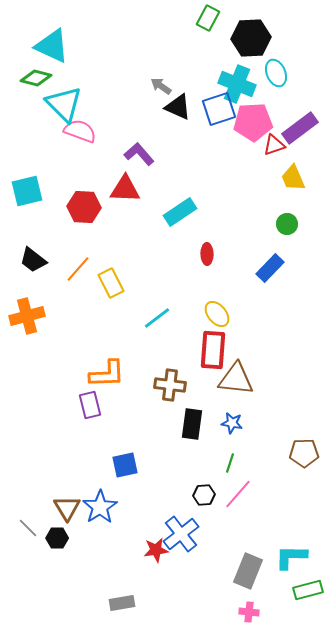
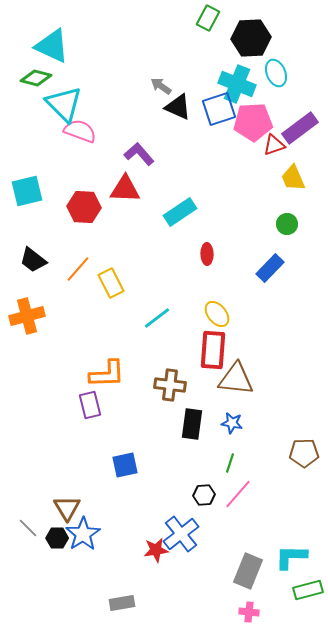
blue star at (100, 507): moved 17 px left, 27 px down
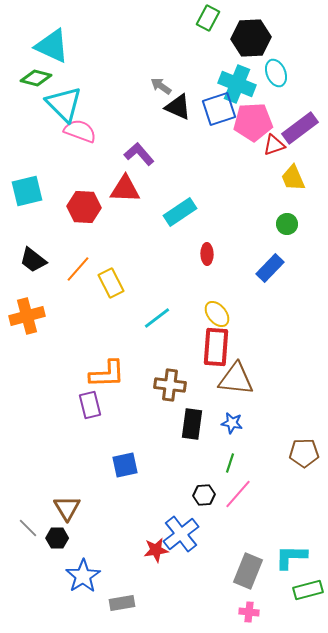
red rectangle at (213, 350): moved 3 px right, 3 px up
blue star at (83, 534): moved 42 px down
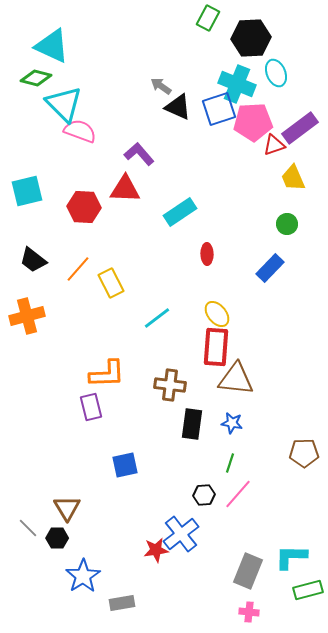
purple rectangle at (90, 405): moved 1 px right, 2 px down
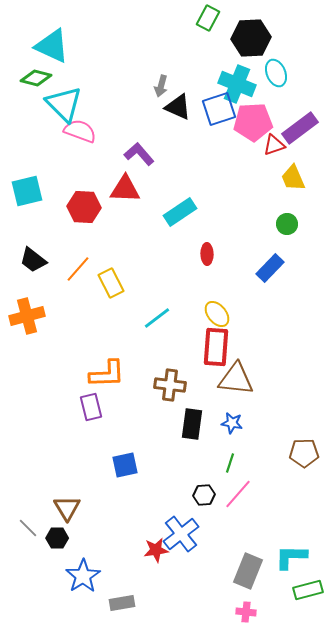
gray arrow at (161, 86): rotated 110 degrees counterclockwise
pink cross at (249, 612): moved 3 px left
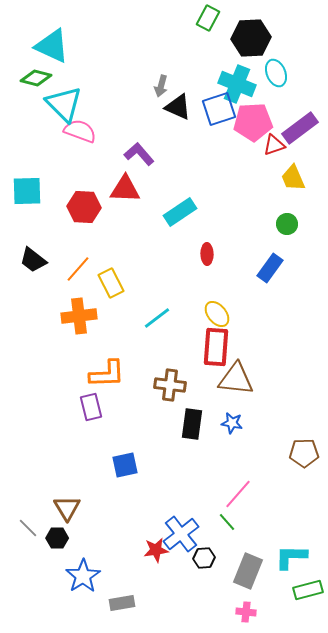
cyan square at (27, 191): rotated 12 degrees clockwise
blue rectangle at (270, 268): rotated 8 degrees counterclockwise
orange cross at (27, 316): moved 52 px right; rotated 8 degrees clockwise
green line at (230, 463): moved 3 px left, 59 px down; rotated 60 degrees counterclockwise
black hexagon at (204, 495): moved 63 px down
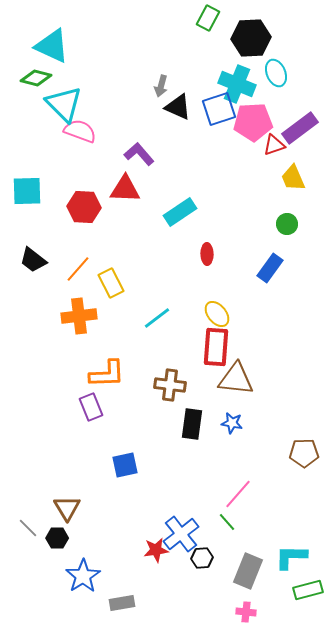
purple rectangle at (91, 407): rotated 8 degrees counterclockwise
black hexagon at (204, 558): moved 2 px left
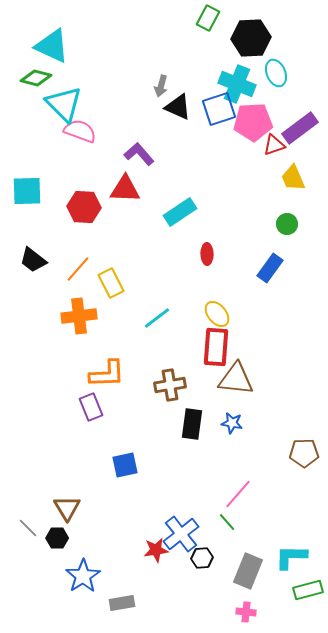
brown cross at (170, 385): rotated 16 degrees counterclockwise
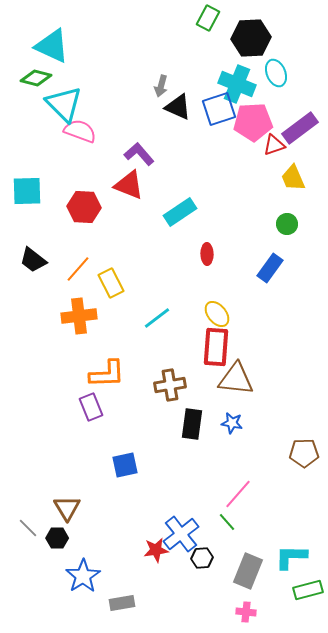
red triangle at (125, 189): moved 4 px right, 4 px up; rotated 20 degrees clockwise
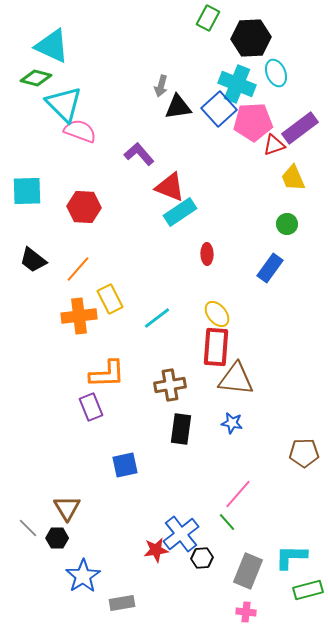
black triangle at (178, 107): rotated 32 degrees counterclockwise
blue square at (219, 109): rotated 24 degrees counterclockwise
red triangle at (129, 185): moved 41 px right, 2 px down
yellow rectangle at (111, 283): moved 1 px left, 16 px down
black rectangle at (192, 424): moved 11 px left, 5 px down
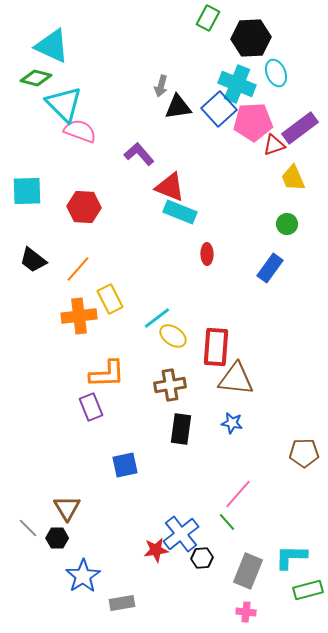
cyan rectangle at (180, 212): rotated 56 degrees clockwise
yellow ellipse at (217, 314): moved 44 px left, 22 px down; rotated 16 degrees counterclockwise
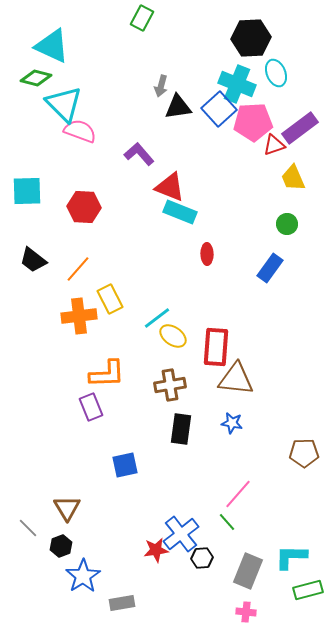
green rectangle at (208, 18): moved 66 px left
black hexagon at (57, 538): moved 4 px right, 8 px down; rotated 20 degrees counterclockwise
